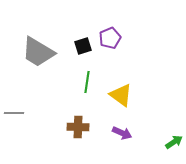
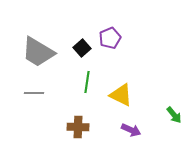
black square: moved 1 px left, 2 px down; rotated 24 degrees counterclockwise
yellow triangle: rotated 10 degrees counterclockwise
gray line: moved 20 px right, 20 px up
purple arrow: moved 9 px right, 3 px up
green arrow: moved 27 px up; rotated 84 degrees clockwise
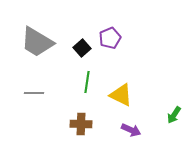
gray trapezoid: moved 1 px left, 10 px up
green arrow: rotated 72 degrees clockwise
brown cross: moved 3 px right, 3 px up
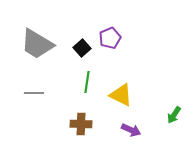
gray trapezoid: moved 2 px down
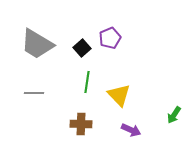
yellow triangle: moved 2 px left; rotated 20 degrees clockwise
